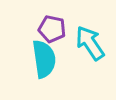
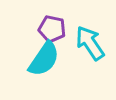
cyan semicircle: rotated 42 degrees clockwise
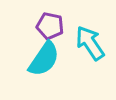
purple pentagon: moved 2 px left, 3 px up
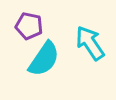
purple pentagon: moved 21 px left
